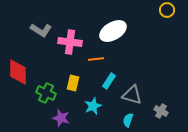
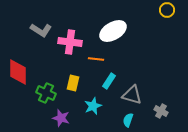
orange line: rotated 14 degrees clockwise
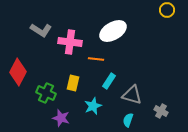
red diamond: rotated 28 degrees clockwise
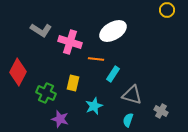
pink cross: rotated 10 degrees clockwise
cyan rectangle: moved 4 px right, 7 px up
cyan star: moved 1 px right
purple star: moved 1 px left, 1 px down
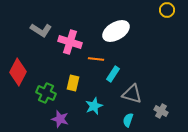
white ellipse: moved 3 px right
gray triangle: moved 1 px up
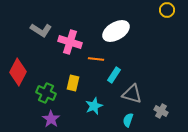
cyan rectangle: moved 1 px right, 1 px down
purple star: moved 9 px left; rotated 18 degrees clockwise
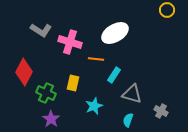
white ellipse: moved 1 px left, 2 px down
red diamond: moved 6 px right
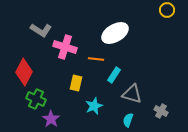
pink cross: moved 5 px left, 5 px down
yellow rectangle: moved 3 px right
green cross: moved 10 px left, 6 px down
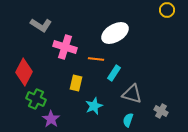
gray L-shape: moved 5 px up
cyan rectangle: moved 2 px up
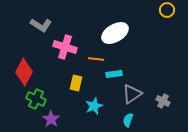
cyan rectangle: moved 1 px down; rotated 49 degrees clockwise
gray triangle: rotated 50 degrees counterclockwise
gray cross: moved 2 px right, 10 px up
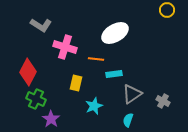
red diamond: moved 4 px right
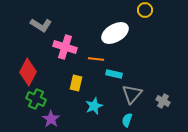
yellow circle: moved 22 px left
cyan rectangle: rotated 21 degrees clockwise
gray triangle: rotated 15 degrees counterclockwise
cyan semicircle: moved 1 px left
